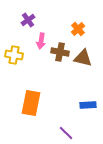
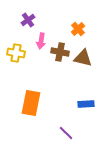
yellow cross: moved 2 px right, 2 px up
blue rectangle: moved 2 px left, 1 px up
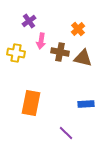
purple cross: moved 1 px right, 1 px down
